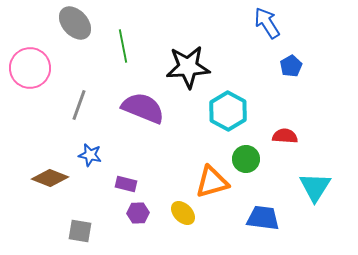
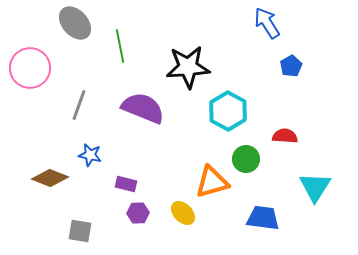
green line: moved 3 px left
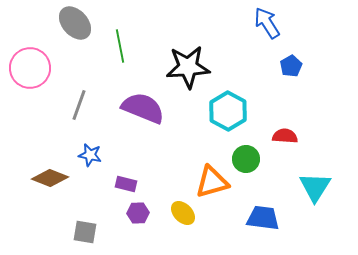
gray square: moved 5 px right, 1 px down
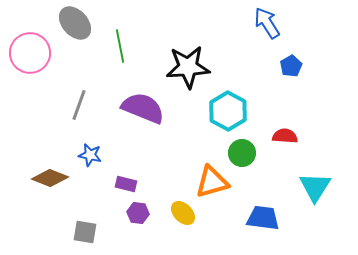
pink circle: moved 15 px up
green circle: moved 4 px left, 6 px up
purple hexagon: rotated 10 degrees clockwise
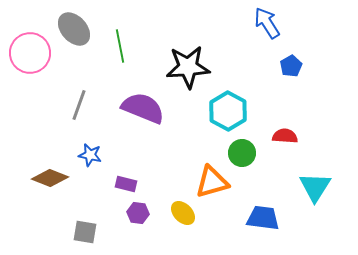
gray ellipse: moved 1 px left, 6 px down
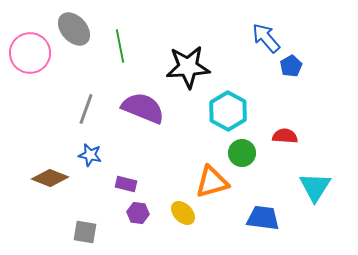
blue arrow: moved 1 px left, 15 px down; rotated 8 degrees counterclockwise
gray line: moved 7 px right, 4 px down
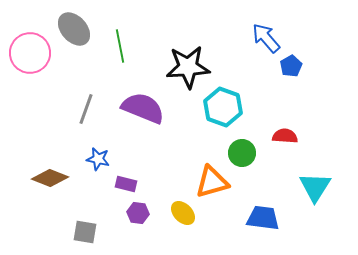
cyan hexagon: moved 5 px left, 4 px up; rotated 9 degrees counterclockwise
blue star: moved 8 px right, 4 px down
